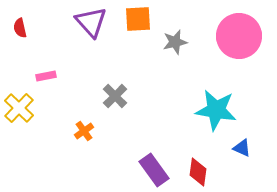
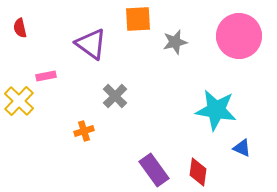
purple triangle: moved 22 px down; rotated 12 degrees counterclockwise
yellow cross: moved 7 px up
orange cross: rotated 18 degrees clockwise
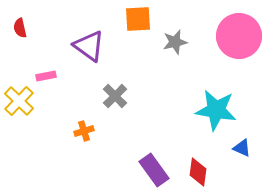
purple triangle: moved 2 px left, 2 px down
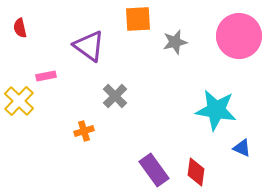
red diamond: moved 2 px left
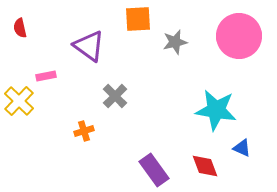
red diamond: moved 9 px right, 6 px up; rotated 28 degrees counterclockwise
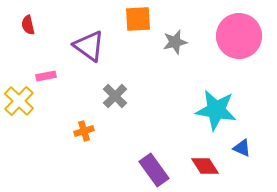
red semicircle: moved 8 px right, 3 px up
red diamond: rotated 12 degrees counterclockwise
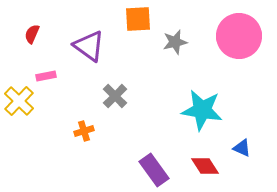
red semicircle: moved 4 px right, 9 px down; rotated 36 degrees clockwise
cyan star: moved 14 px left
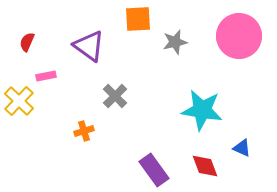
red semicircle: moved 5 px left, 8 px down
red diamond: rotated 12 degrees clockwise
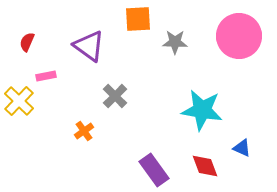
gray star: rotated 15 degrees clockwise
orange cross: rotated 18 degrees counterclockwise
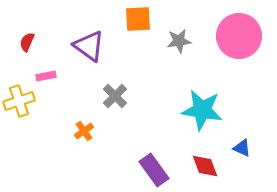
gray star: moved 4 px right, 1 px up; rotated 10 degrees counterclockwise
yellow cross: rotated 28 degrees clockwise
